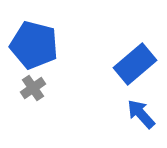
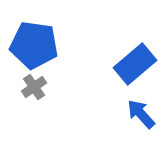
blue pentagon: rotated 6 degrees counterclockwise
gray cross: moved 1 px right, 1 px up
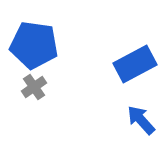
blue rectangle: rotated 12 degrees clockwise
blue arrow: moved 6 px down
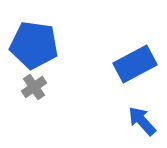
blue arrow: moved 1 px right, 1 px down
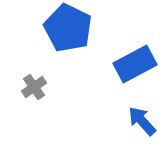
blue pentagon: moved 34 px right, 17 px up; rotated 18 degrees clockwise
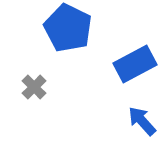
gray cross: rotated 10 degrees counterclockwise
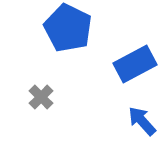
gray cross: moved 7 px right, 10 px down
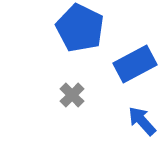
blue pentagon: moved 12 px right
gray cross: moved 31 px right, 2 px up
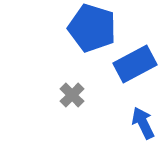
blue pentagon: moved 12 px right; rotated 9 degrees counterclockwise
blue arrow: moved 1 px right, 2 px down; rotated 16 degrees clockwise
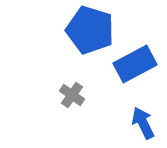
blue pentagon: moved 2 px left, 2 px down
gray cross: rotated 10 degrees counterclockwise
